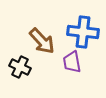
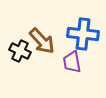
blue cross: moved 2 px down
black cross: moved 16 px up
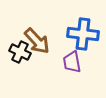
brown arrow: moved 5 px left
black cross: moved 1 px down
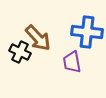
blue cross: moved 4 px right, 2 px up
brown arrow: moved 1 px right, 3 px up
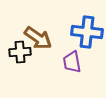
brown arrow: rotated 12 degrees counterclockwise
black cross: rotated 30 degrees counterclockwise
